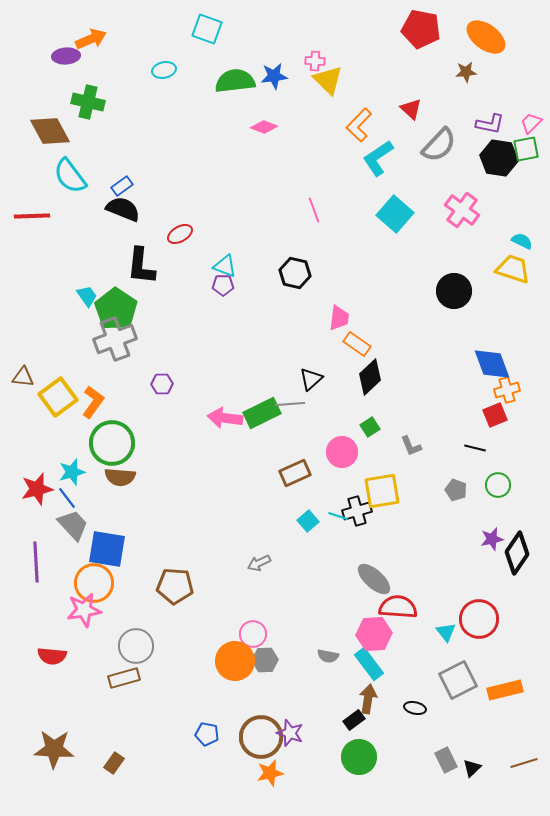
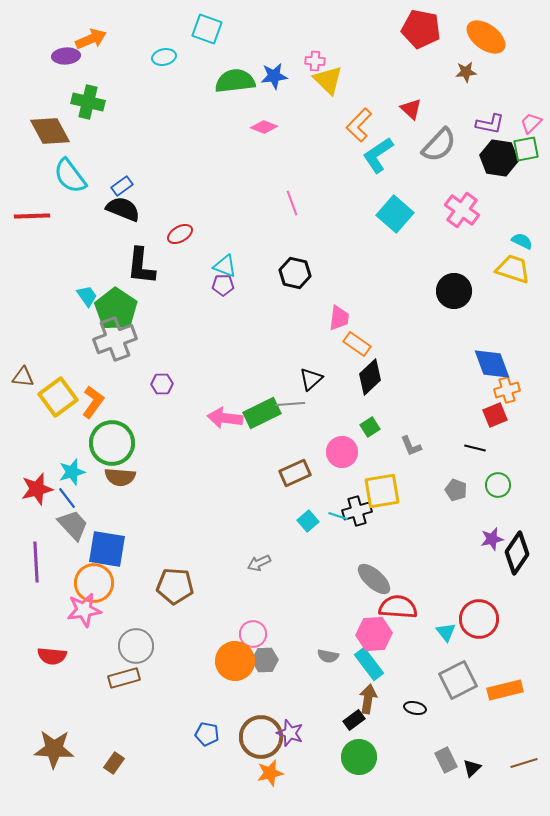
cyan ellipse at (164, 70): moved 13 px up
cyan L-shape at (378, 158): moved 3 px up
pink line at (314, 210): moved 22 px left, 7 px up
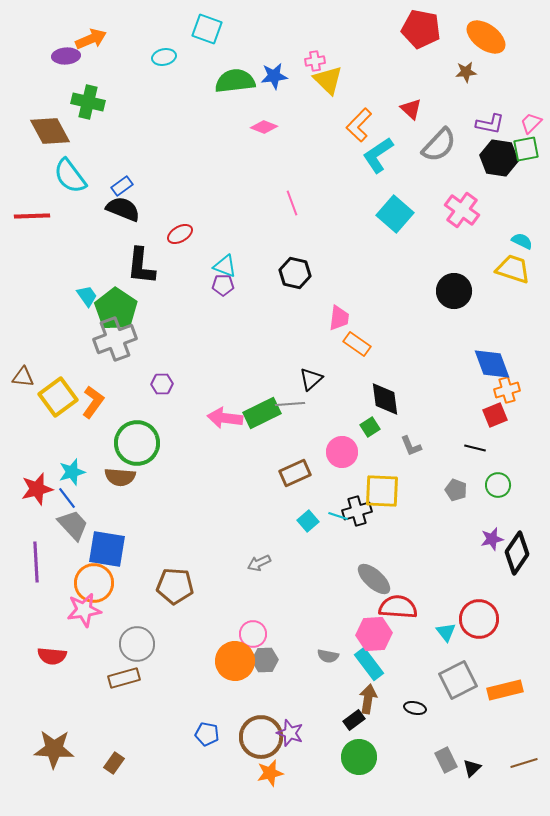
pink cross at (315, 61): rotated 12 degrees counterclockwise
black diamond at (370, 377): moved 15 px right, 22 px down; rotated 54 degrees counterclockwise
green circle at (112, 443): moved 25 px right
yellow square at (382, 491): rotated 12 degrees clockwise
gray circle at (136, 646): moved 1 px right, 2 px up
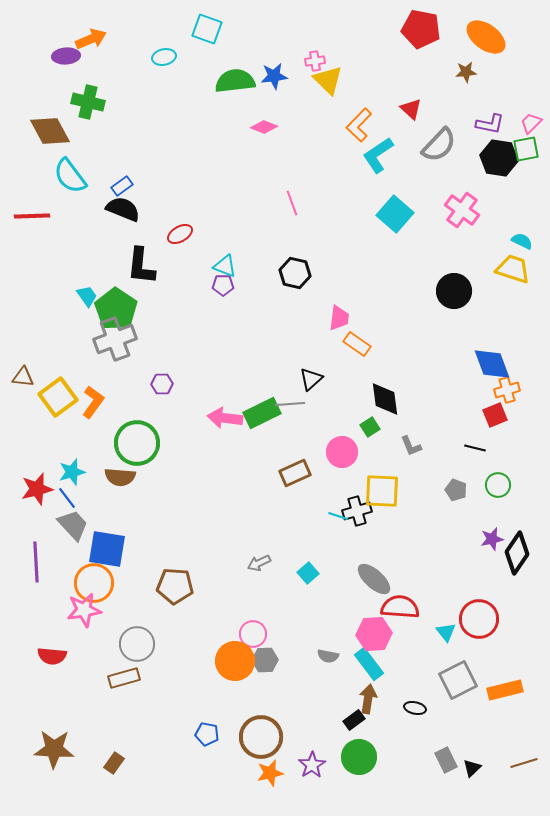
cyan square at (308, 521): moved 52 px down
red semicircle at (398, 607): moved 2 px right
purple star at (290, 733): moved 22 px right, 32 px down; rotated 20 degrees clockwise
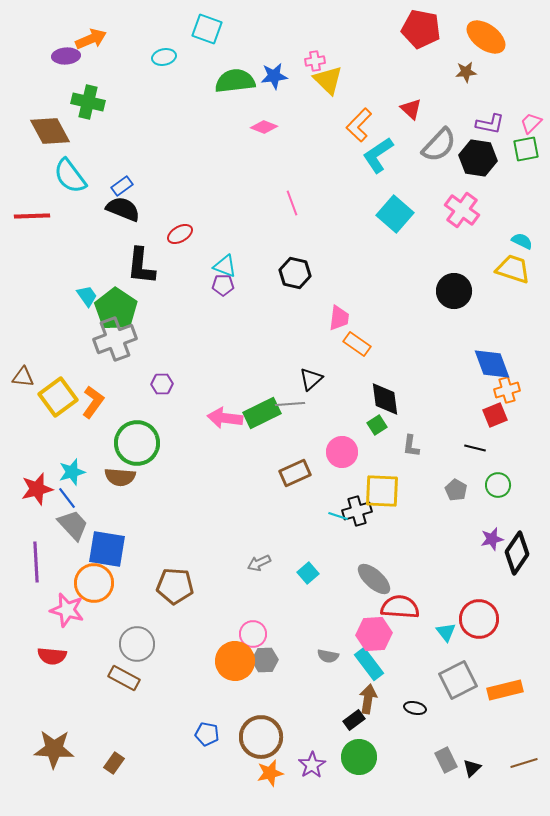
black hexagon at (499, 158): moved 21 px left
green square at (370, 427): moved 7 px right, 2 px up
gray L-shape at (411, 446): rotated 30 degrees clockwise
gray pentagon at (456, 490): rotated 10 degrees clockwise
pink star at (84, 610): moved 17 px left; rotated 24 degrees clockwise
brown rectangle at (124, 678): rotated 44 degrees clockwise
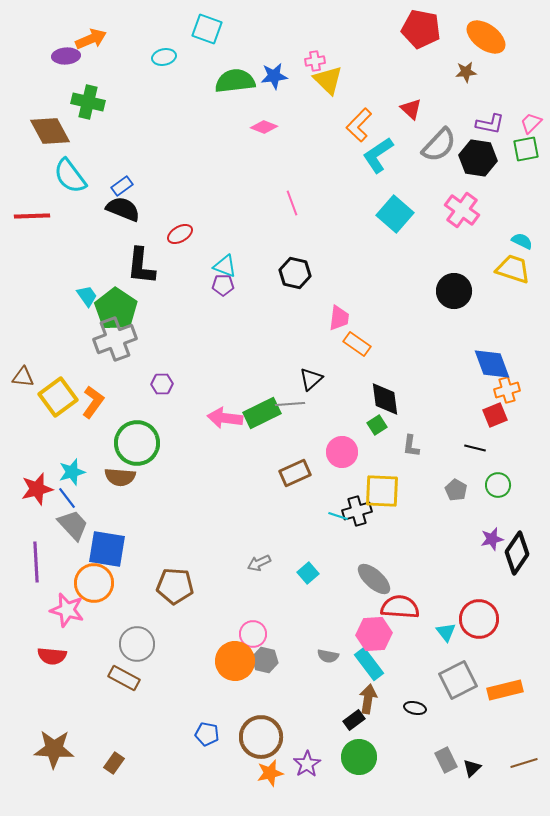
gray hexagon at (265, 660): rotated 15 degrees clockwise
purple star at (312, 765): moved 5 px left, 1 px up
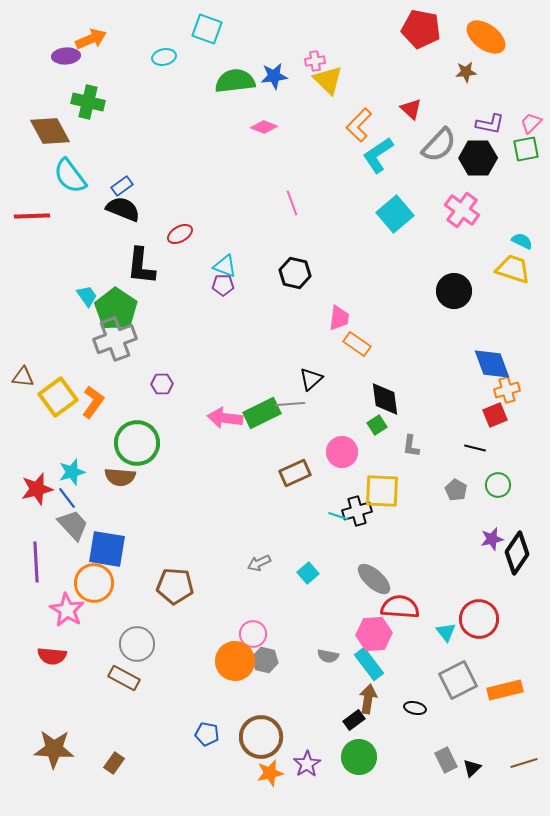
black hexagon at (478, 158): rotated 9 degrees counterclockwise
cyan square at (395, 214): rotated 9 degrees clockwise
pink star at (67, 610): rotated 16 degrees clockwise
